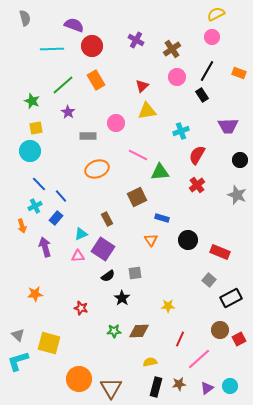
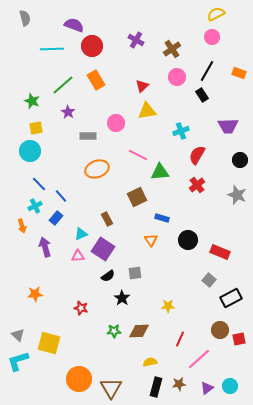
red square at (239, 339): rotated 16 degrees clockwise
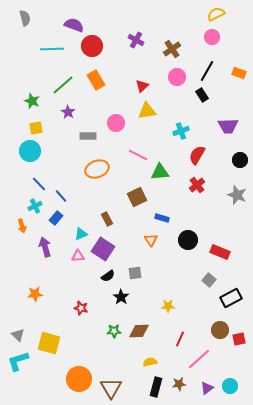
black star at (122, 298): moved 1 px left, 1 px up
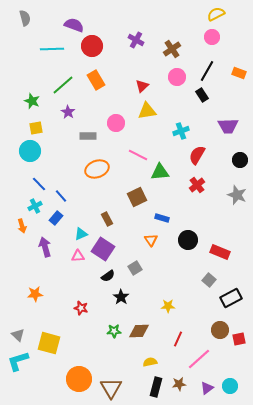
gray square at (135, 273): moved 5 px up; rotated 24 degrees counterclockwise
red line at (180, 339): moved 2 px left
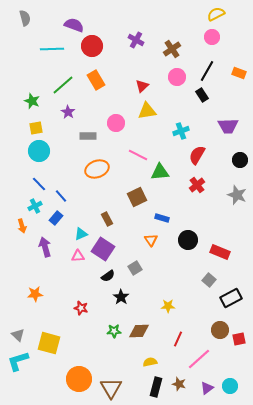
cyan circle at (30, 151): moved 9 px right
brown star at (179, 384): rotated 24 degrees clockwise
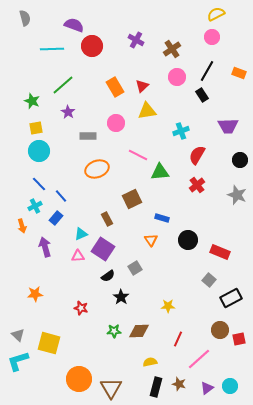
orange rectangle at (96, 80): moved 19 px right, 7 px down
brown square at (137, 197): moved 5 px left, 2 px down
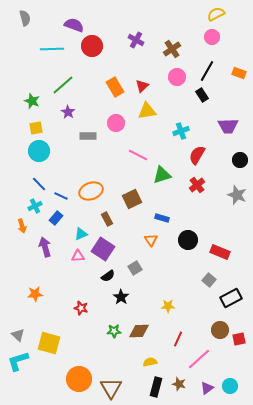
orange ellipse at (97, 169): moved 6 px left, 22 px down
green triangle at (160, 172): moved 2 px right, 3 px down; rotated 12 degrees counterclockwise
blue line at (61, 196): rotated 24 degrees counterclockwise
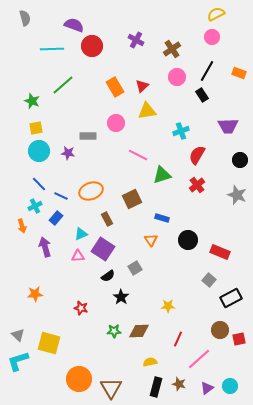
purple star at (68, 112): moved 41 px down; rotated 24 degrees counterclockwise
